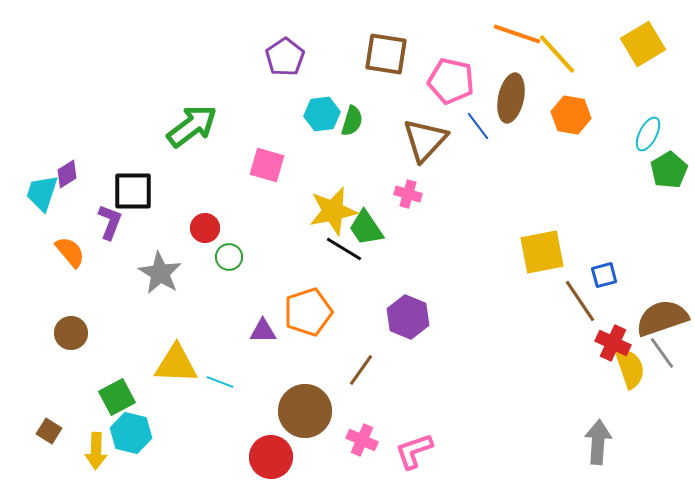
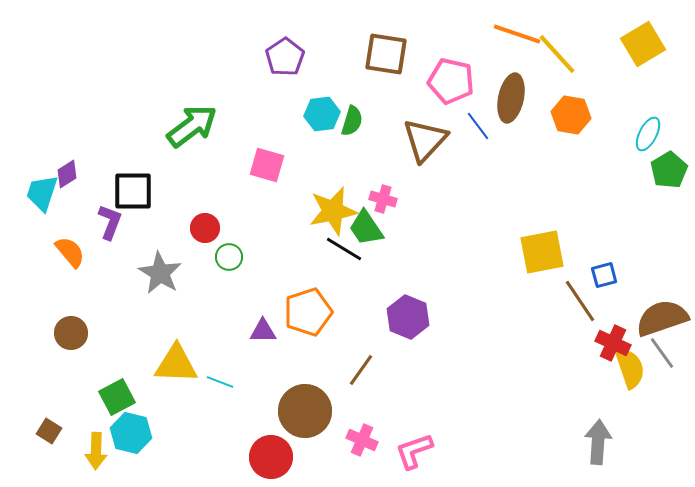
pink cross at (408, 194): moved 25 px left, 5 px down
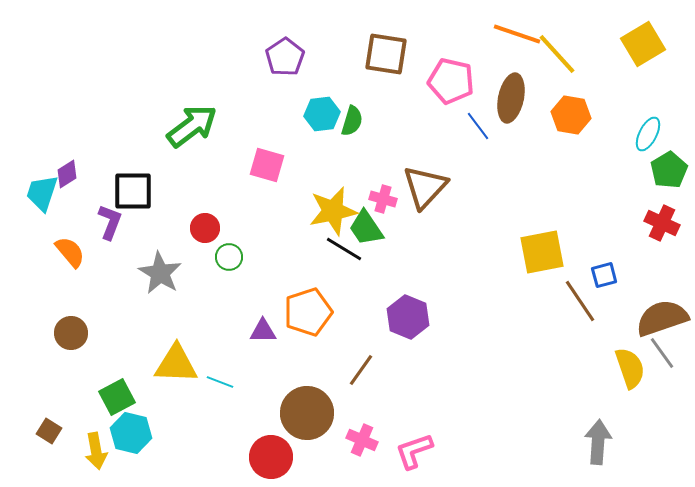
brown triangle at (425, 140): moved 47 px down
red cross at (613, 343): moved 49 px right, 120 px up
brown circle at (305, 411): moved 2 px right, 2 px down
yellow arrow at (96, 451): rotated 12 degrees counterclockwise
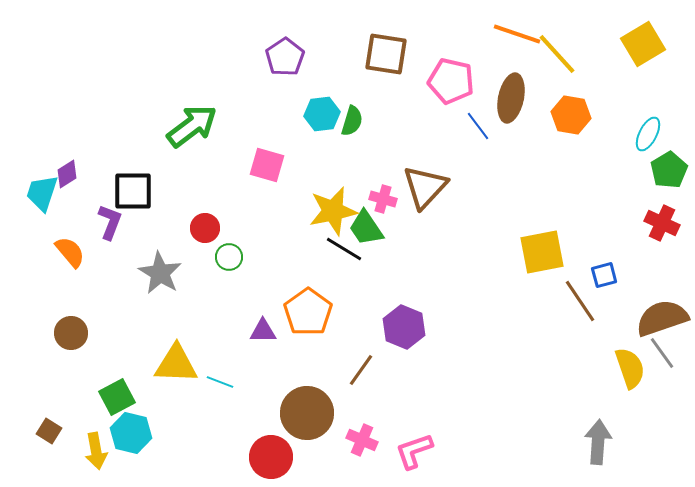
orange pentagon at (308, 312): rotated 18 degrees counterclockwise
purple hexagon at (408, 317): moved 4 px left, 10 px down
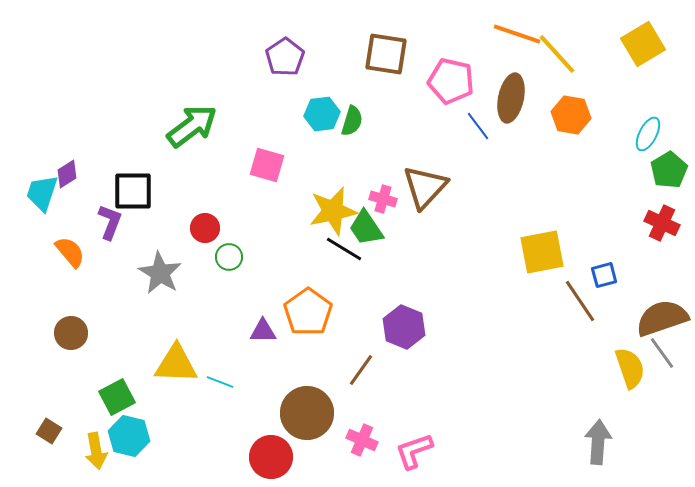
cyan hexagon at (131, 433): moved 2 px left, 3 px down
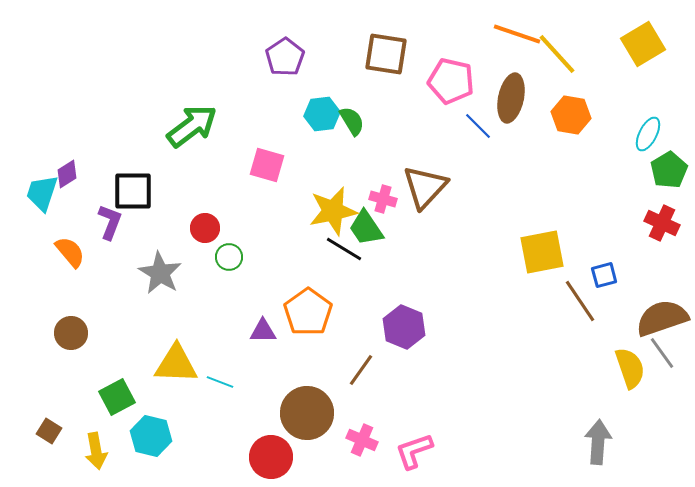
green semicircle at (352, 121): rotated 48 degrees counterclockwise
blue line at (478, 126): rotated 8 degrees counterclockwise
cyan hexagon at (129, 436): moved 22 px right
